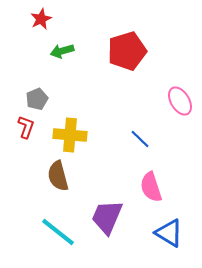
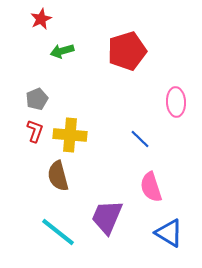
pink ellipse: moved 4 px left, 1 px down; rotated 28 degrees clockwise
red L-shape: moved 9 px right, 4 px down
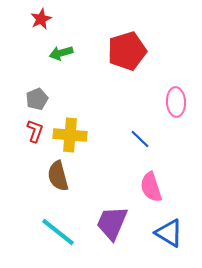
green arrow: moved 1 px left, 2 px down
purple trapezoid: moved 5 px right, 6 px down
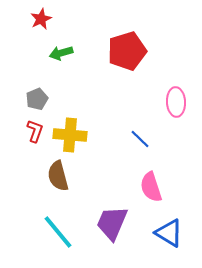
cyan line: rotated 12 degrees clockwise
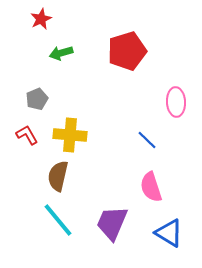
red L-shape: moved 8 px left, 4 px down; rotated 50 degrees counterclockwise
blue line: moved 7 px right, 1 px down
brown semicircle: rotated 28 degrees clockwise
cyan line: moved 12 px up
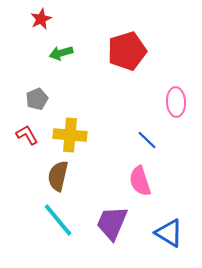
pink semicircle: moved 11 px left, 6 px up
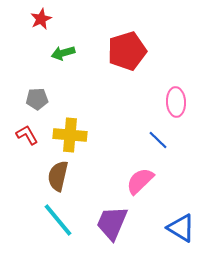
green arrow: moved 2 px right
gray pentagon: rotated 20 degrees clockwise
blue line: moved 11 px right
pink semicircle: rotated 64 degrees clockwise
blue triangle: moved 12 px right, 5 px up
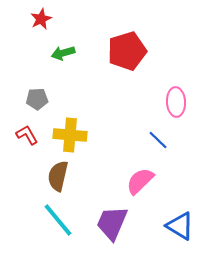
blue triangle: moved 1 px left, 2 px up
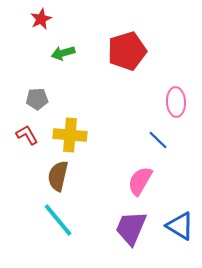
pink semicircle: rotated 16 degrees counterclockwise
purple trapezoid: moved 19 px right, 5 px down
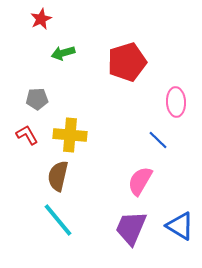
red pentagon: moved 11 px down
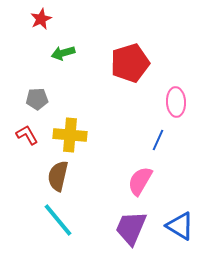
red pentagon: moved 3 px right, 1 px down
blue line: rotated 70 degrees clockwise
